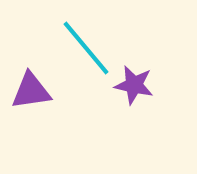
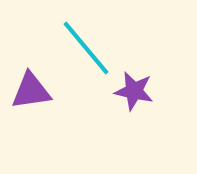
purple star: moved 6 px down
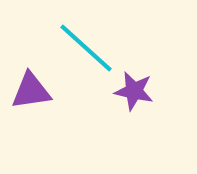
cyan line: rotated 8 degrees counterclockwise
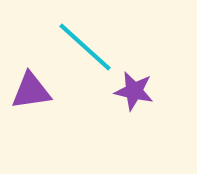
cyan line: moved 1 px left, 1 px up
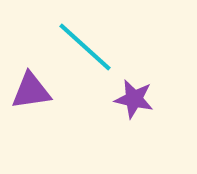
purple star: moved 8 px down
